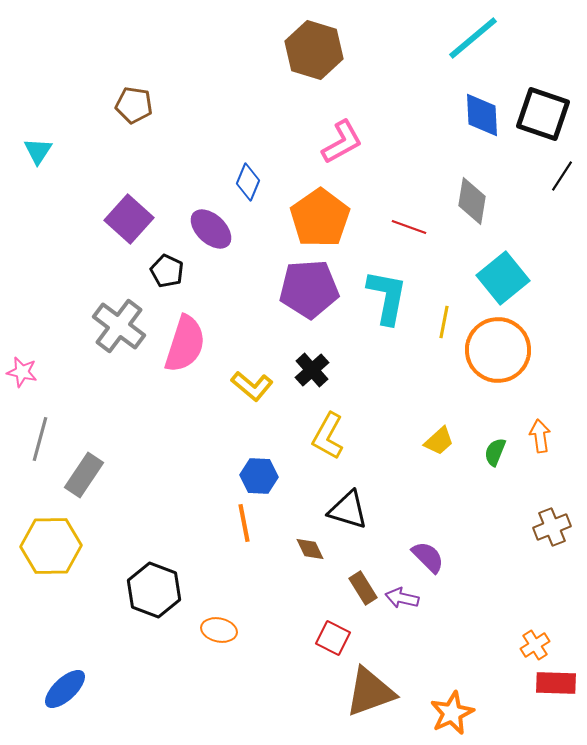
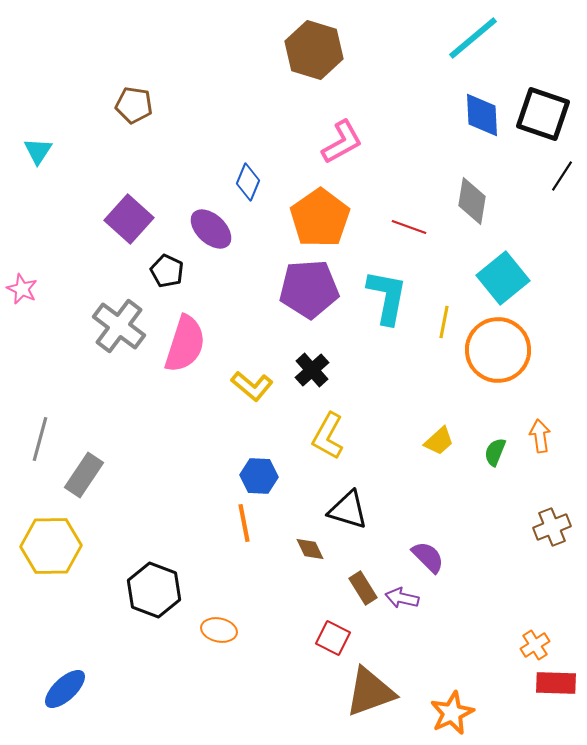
pink star at (22, 372): moved 83 px up; rotated 12 degrees clockwise
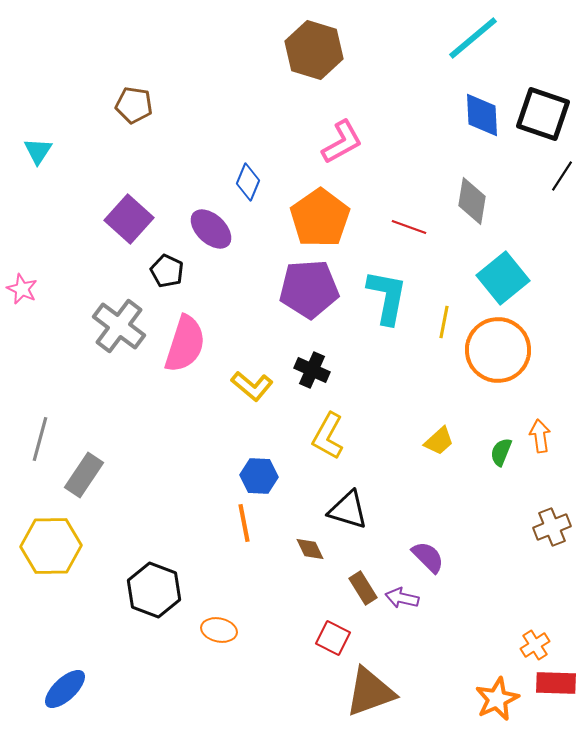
black cross at (312, 370): rotated 24 degrees counterclockwise
green semicircle at (495, 452): moved 6 px right
orange star at (452, 713): moved 45 px right, 14 px up
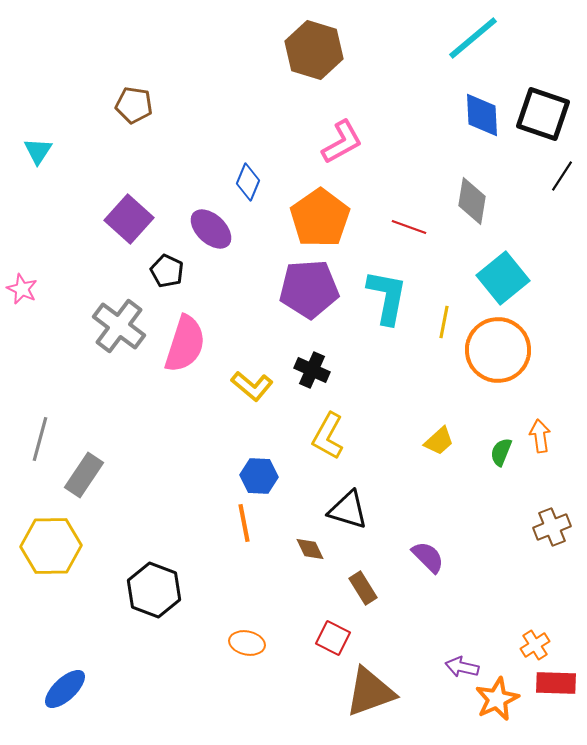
purple arrow at (402, 598): moved 60 px right, 69 px down
orange ellipse at (219, 630): moved 28 px right, 13 px down
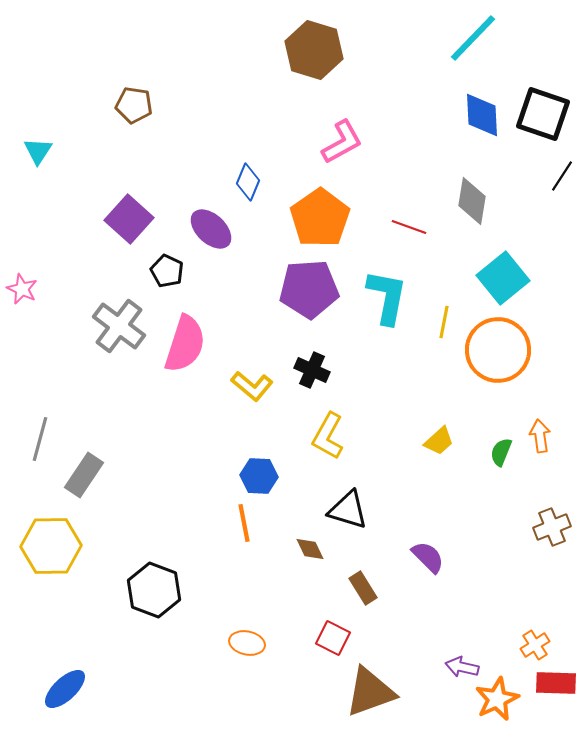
cyan line at (473, 38): rotated 6 degrees counterclockwise
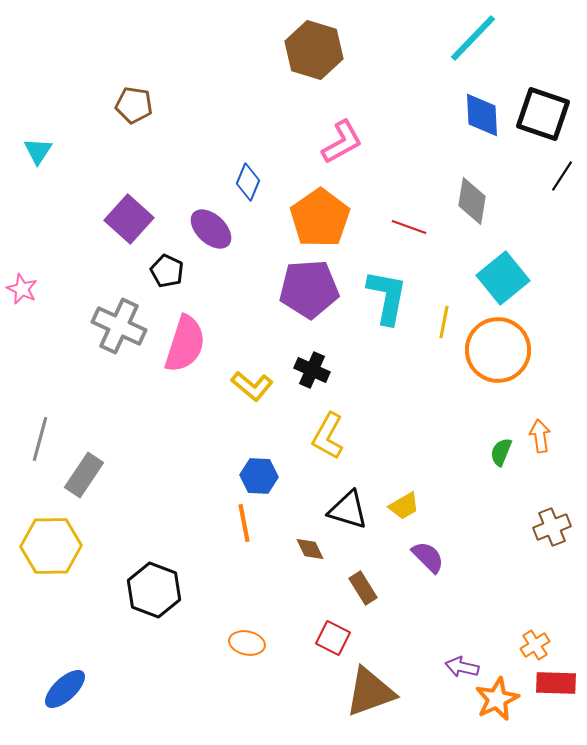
gray cross at (119, 326): rotated 12 degrees counterclockwise
yellow trapezoid at (439, 441): moved 35 px left, 65 px down; rotated 12 degrees clockwise
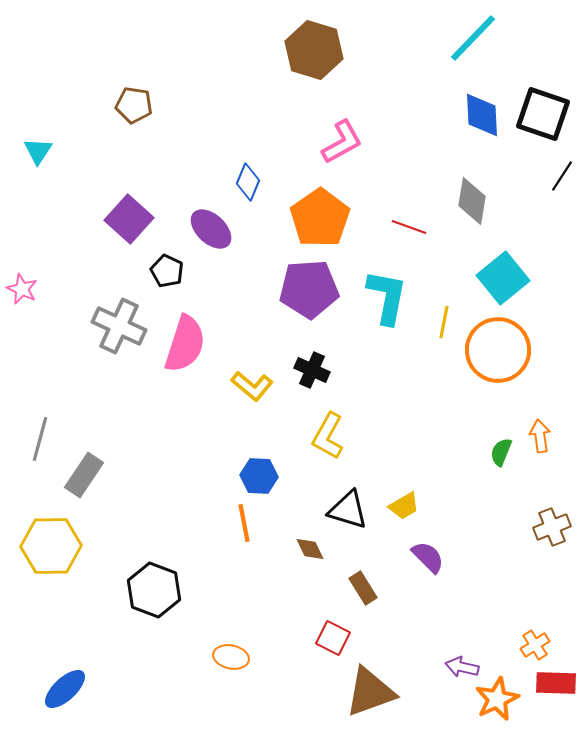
orange ellipse at (247, 643): moved 16 px left, 14 px down
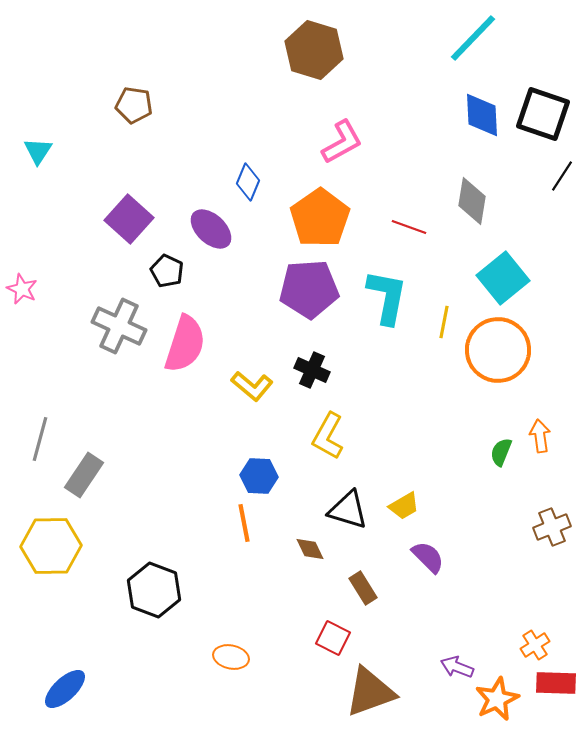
purple arrow at (462, 667): moved 5 px left; rotated 8 degrees clockwise
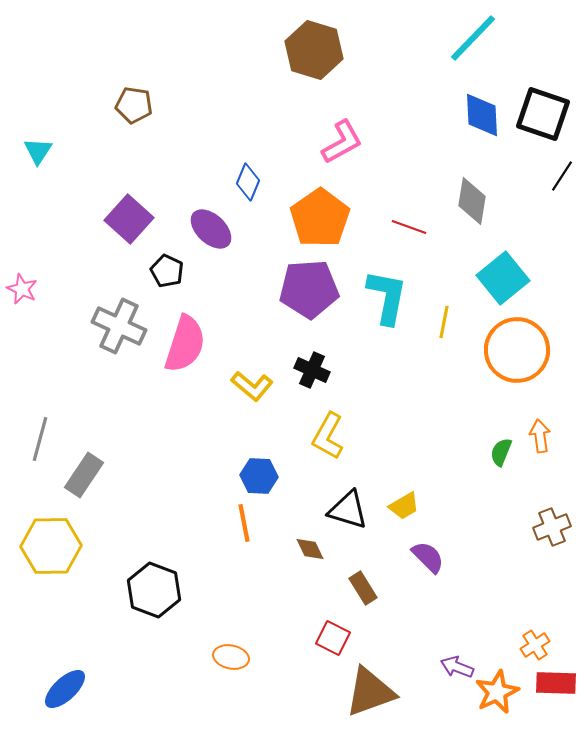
orange circle at (498, 350): moved 19 px right
orange star at (497, 699): moved 7 px up
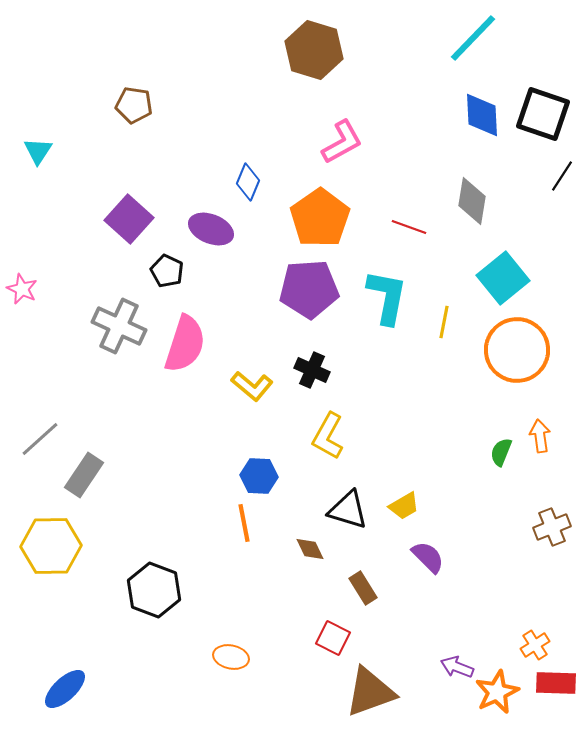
purple ellipse at (211, 229): rotated 21 degrees counterclockwise
gray line at (40, 439): rotated 33 degrees clockwise
